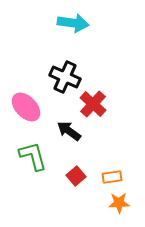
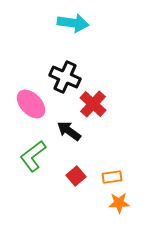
pink ellipse: moved 5 px right, 3 px up
green L-shape: rotated 112 degrees counterclockwise
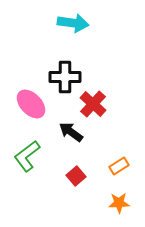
black cross: rotated 24 degrees counterclockwise
black arrow: moved 2 px right, 1 px down
green L-shape: moved 6 px left
orange rectangle: moved 7 px right, 11 px up; rotated 24 degrees counterclockwise
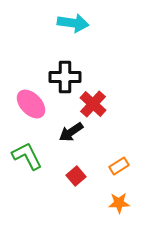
black arrow: rotated 70 degrees counterclockwise
green L-shape: rotated 100 degrees clockwise
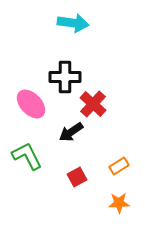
red square: moved 1 px right, 1 px down; rotated 12 degrees clockwise
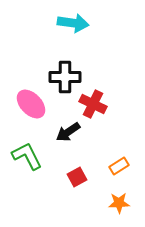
red cross: rotated 16 degrees counterclockwise
black arrow: moved 3 px left
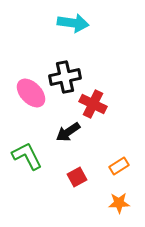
black cross: rotated 12 degrees counterclockwise
pink ellipse: moved 11 px up
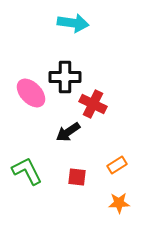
black cross: rotated 12 degrees clockwise
green L-shape: moved 15 px down
orange rectangle: moved 2 px left, 1 px up
red square: rotated 36 degrees clockwise
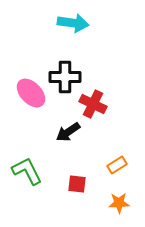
red square: moved 7 px down
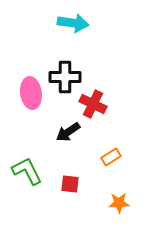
pink ellipse: rotated 36 degrees clockwise
orange rectangle: moved 6 px left, 8 px up
red square: moved 7 px left
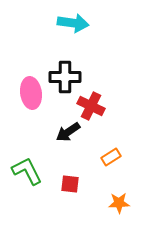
red cross: moved 2 px left, 2 px down
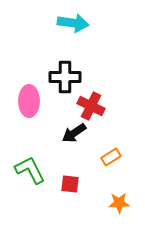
pink ellipse: moved 2 px left, 8 px down; rotated 8 degrees clockwise
black arrow: moved 6 px right, 1 px down
green L-shape: moved 3 px right, 1 px up
